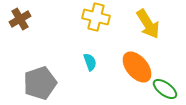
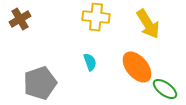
yellow cross: rotated 8 degrees counterclockwise
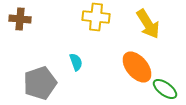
brown cross: rotated 35 degrees clockwise
cyan semicircle: moved 14 px left
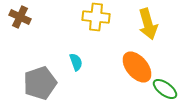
brown cross: moved 2 px up; rotated 20 degrees clockwise
yellow arrow: rotated 16 degrees clockwise
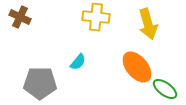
cyan semicircle: moved 2 px right; rotated 60 degrees clockwise
gray pentagon: rotated 20 degrees clockwise
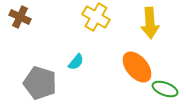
yellow cross: rotated 24 degrees clockwise
yellow arrow: moved 2 px right, 1 px up; rotated 12 degrees clockwise
cyan semicircle: moved 2 px left
gray pentagon: rotated 16 degrees clockwise
green ellipse: rotated 15 degrees counterclockwise
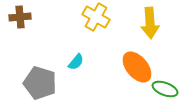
brown cross: rotated 30 degrees counterclockwise
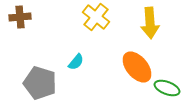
yellow cross: rotated 8 degrees clockwise
green ellipse: moved 2 px right, 1 px up
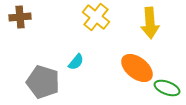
orange ellipse: moved 1 px down; rotated 12 degrees counterclockwise
gray pentagon: moved 3 px right, 1 px up
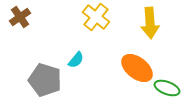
brown cross: rotated 30 degrees counterclockwise
cyan semicircle: moved 2 px up
gray pentagon: moved 2 px right, 2 px up
